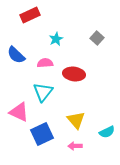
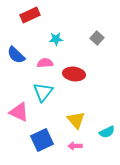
cyan star: rotated 24 degrees clockwise
blue square: moved 6 px down
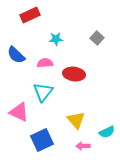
pink arrow: moved 8 px right
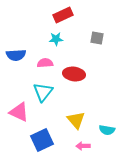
red rectangle: moved 33 px right
gray square: rotated 32 degrees counterclockwise
blue semicircle: rotated 48 degrees counterclockwise
cyan semicircle: moved 2 px up; rotated 35 degrees clockwise
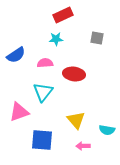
blue semicircle: rotated 30 degrees counterclockwise
pink triangle: rotated 45 degrees counterclockwise
blue square: rotated 30 degrees clockwise
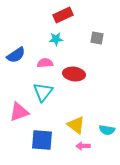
yellow triangle: moved 5 px down; rotated 12 degrees counterclockwise
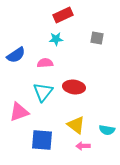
red ellipse: moved 13 px down
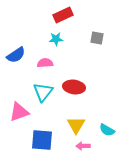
yellow triangle: rotated 24 degrees clockwise
cyan semicircle: rotated 21 degrees clockwise
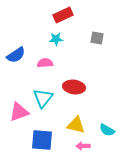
cyan triangle: moved 6 px down
yellow triangle: rotated 48 degrees counterclockwise
